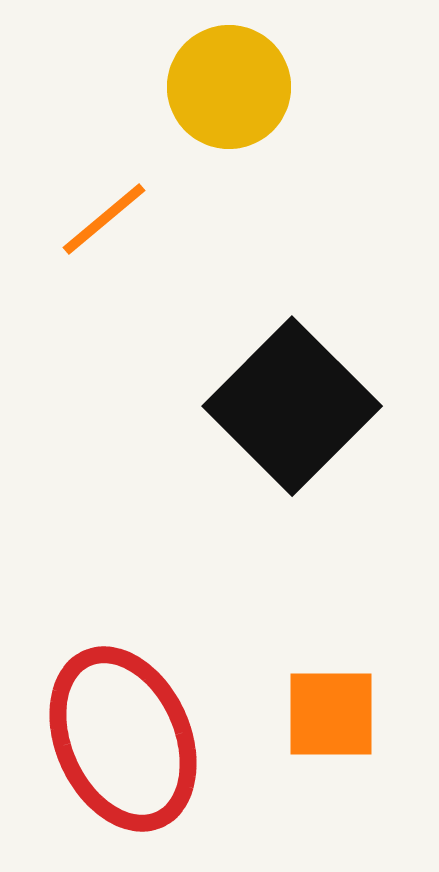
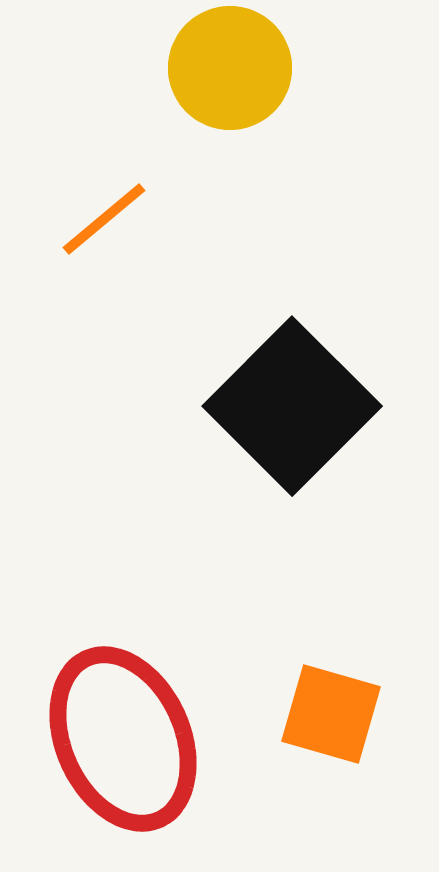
yellow circle: moved 1 px right, 19 px up
orange square: rotated 16 degrees clockwise
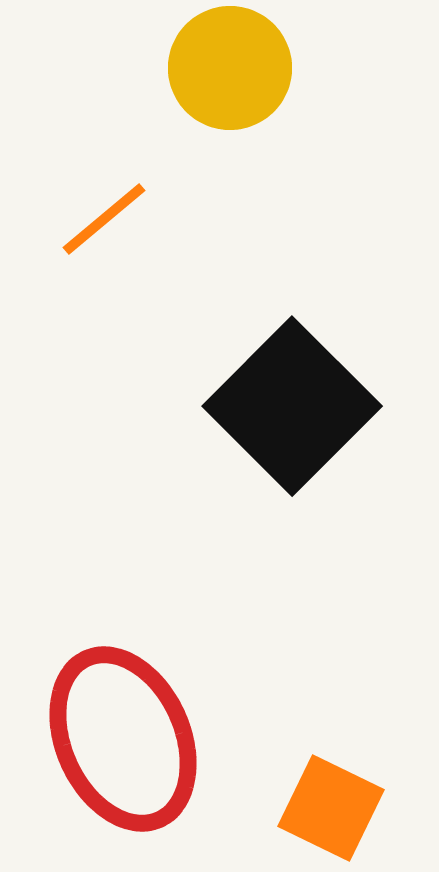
orange square: moved 94 px down; rotated 10 degrees clockwise
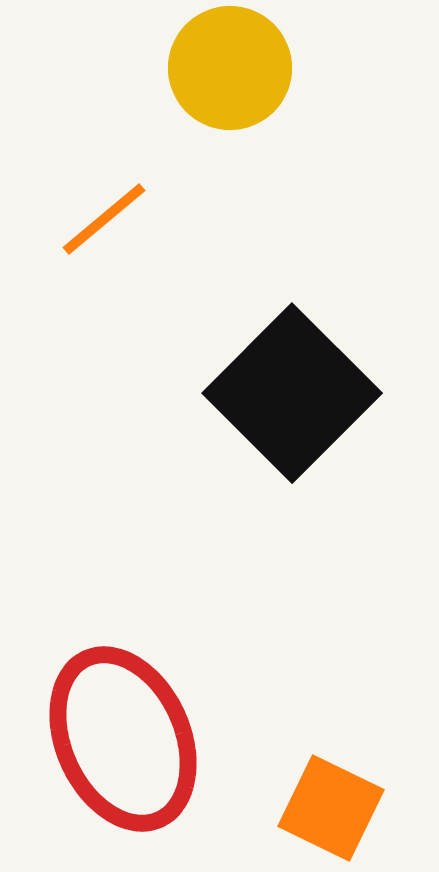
black square: moved 13 px up
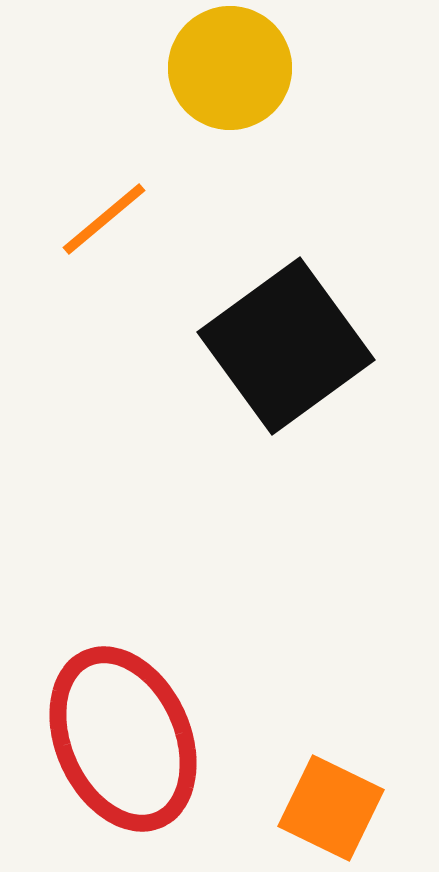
black square: moved 6 px left, 47 px up; rotated 9 degrees clockwise
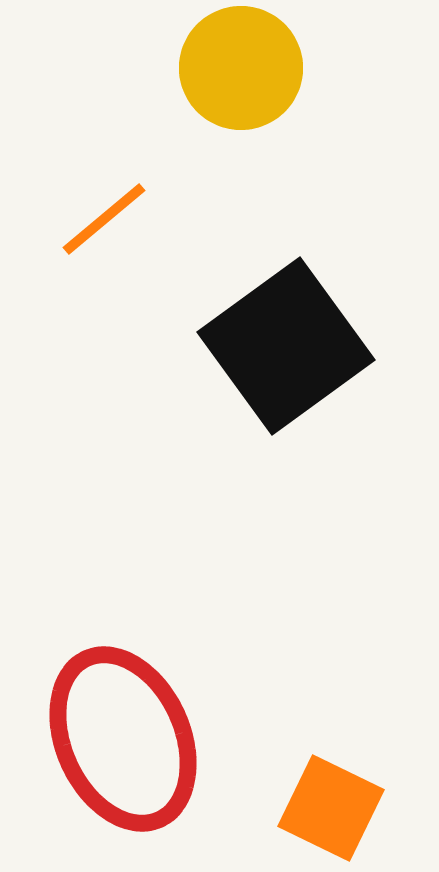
yellow circle: moved 11 px right
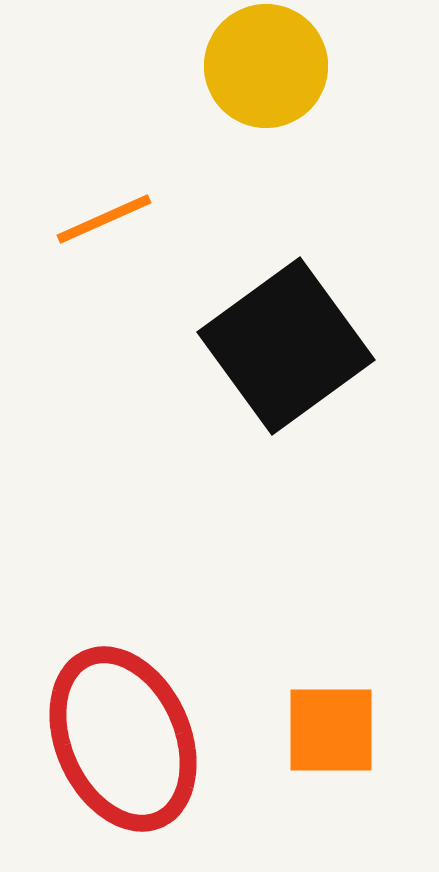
yellow circle: moved 25 px right, 2 px up
orange line: rotated 16 degrees clockwise
orange square: moved 78 px up; rotated 26 degrees counterclockwise
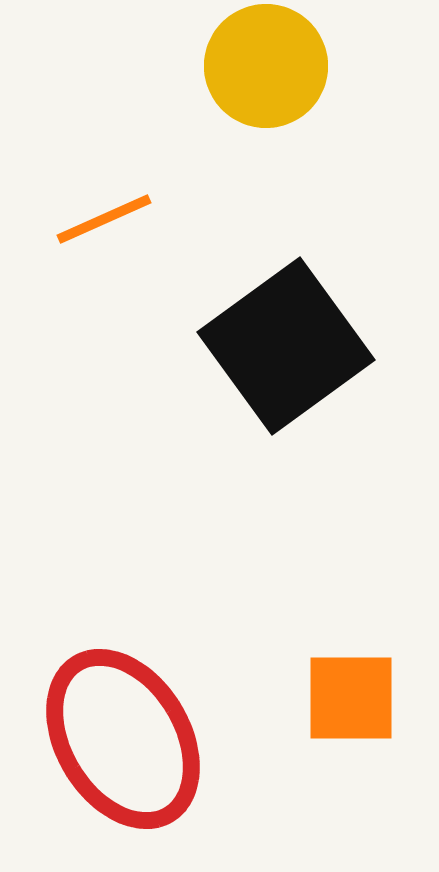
orange square: moved 20 px right, 32 px up
red ellipse: rotated 7 degrees counterclockwise
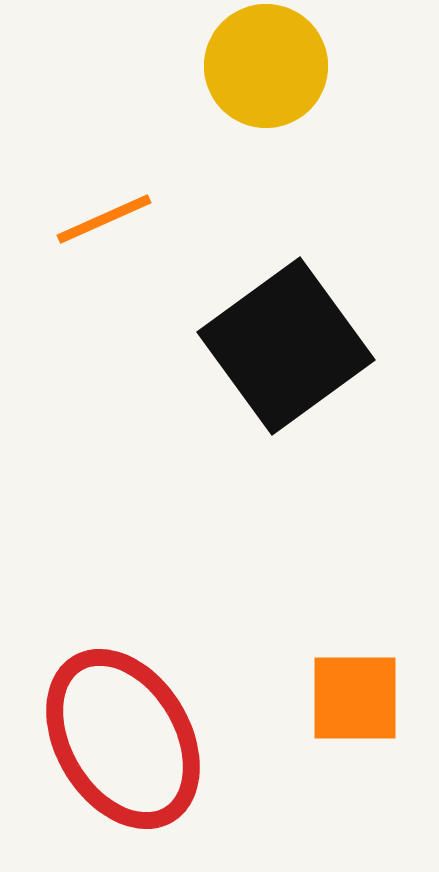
orange square: moved 4 px right
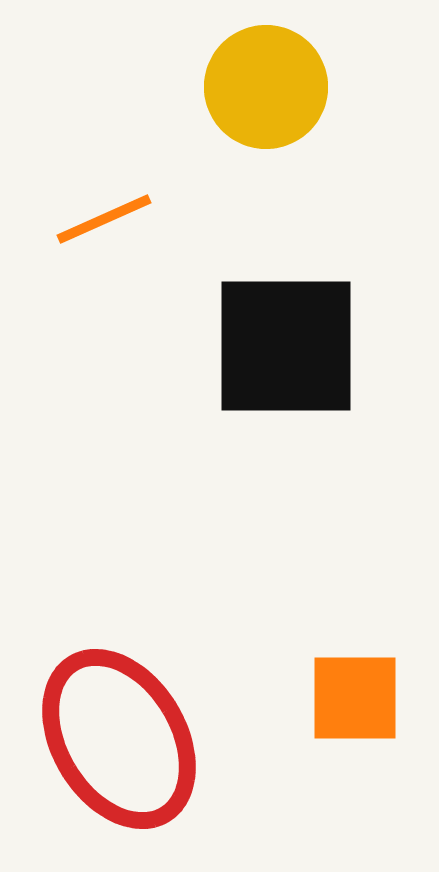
yellow circle: moved 21 px down
black square: rotated 36 degrees clockwise
red ellipse: moved 4 px left
